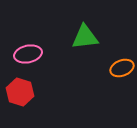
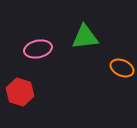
pink ellipse: moved 10 px right, 5 px up
orange ellipse: rotated 45 degrees clockwise
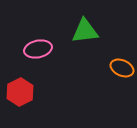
green triangle: moved 6 px up
red hexagon: rotated 16 degrees clockwise
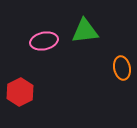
pink ellipse: moved 6 px right, 8 px up
orange ellipse: rotated 55 degrees clockwise
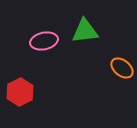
orange ellipse: rotated 40 degrees counterclockwise
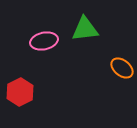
green triangle: moved 2 px up
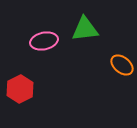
orange ellipse: moved 3 px up
red hexagon: moved 3 px up
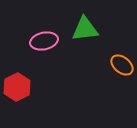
red hexagon: moved 3 px left, 2 px up
